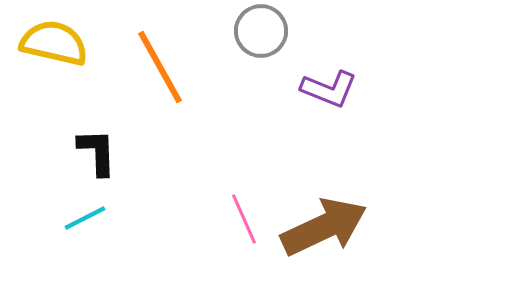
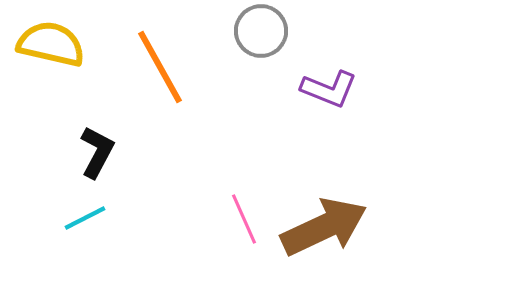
yellow semicircle: moved 3 px left, 1 px down
black L-shape: rotated 30 degrees clockwise
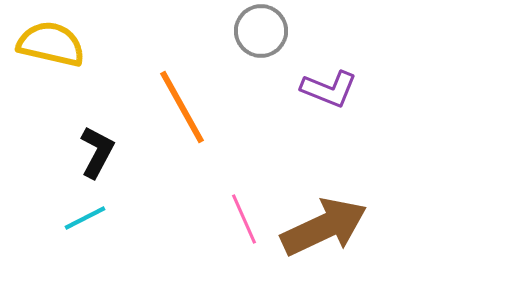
orange line: moved 22 px right, 40 px down
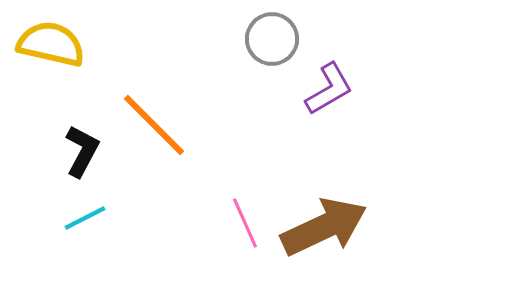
gray circle: moved 11 px right, 8 px down
purple L-shape: rotated 52 degrees counterclockwise
orange line: moved 28 px left, 18 px down; rotated 16 degrees counterclockwise
black L-shape: moved 15 px left, 1 px up
pink line: moved 1 px right, 4 px down
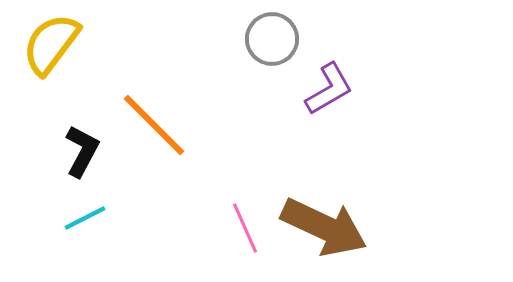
yellow semicircle: rotated 66 degrees counterclockwise
pink line: moved 5 px down
brown arrow: rotated 50 degrees clockwise
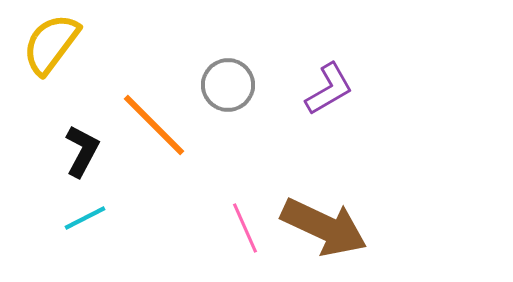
gray circle: moved 44 px left, 46 px down
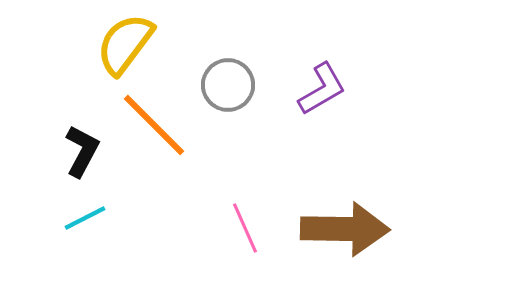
yellow semicircle: moved 74 px right
purple L-shape: moved 7 px left
brown arrow: moved 21 px right, 2 px down; rotated 24 degrees counterclockwise
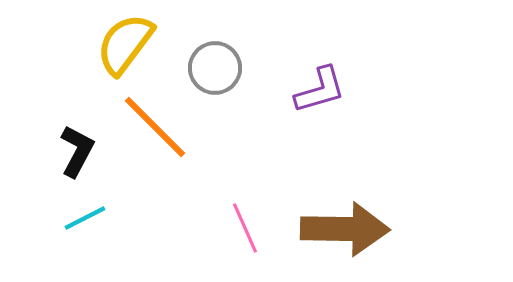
gray circle: moved 13 px left, 17 px up
purple L-shape: moved 2 px left, 1 px down; rotated 14 degrees clockwise
orange line: moved 1 px right, 2 px down
black L-shape: moved 5 px left
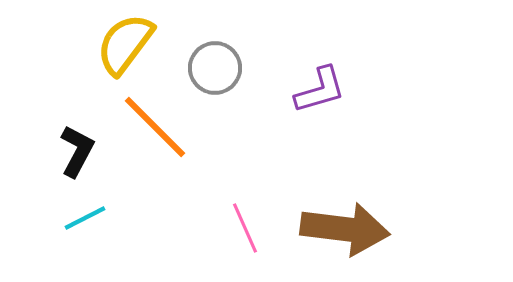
brown arrow: rotated 6 degrees clockwise
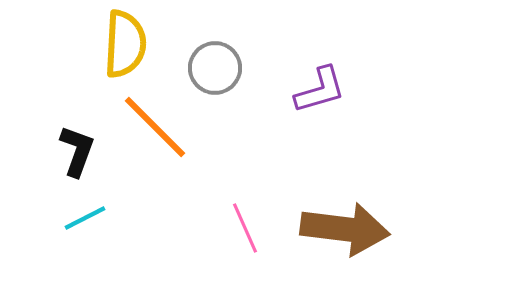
yellow semicircle: rotated 146 degrees clockwise
black L-shape: rotated 8 degrees counterclockwise
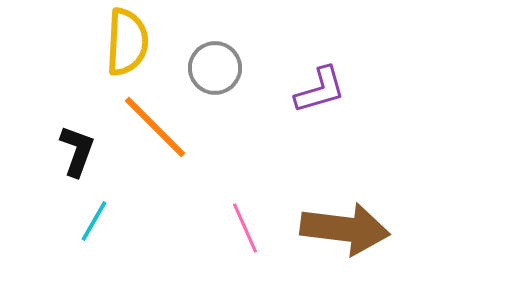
yellow semicircle: moved 2 px right, 2 px up
cyan line: moved 9 px right, 3 px down; rotated 33 degrees counterclockwise
